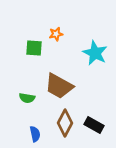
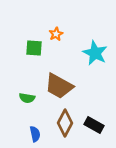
orange star: rotated 16 degrees counterclockwise
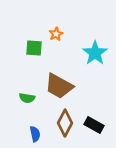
cyan star: rotated 10 degrees clockwise
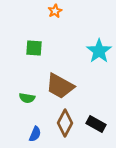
orange star: moved 1 px left, 23 px up
cyan star: moved 4 px right, 2 px up
brown trapezoid: moved 1 px right
black rectangle: moved 2 px right, 1 px up
blue semicircle: rotated 35 degrees clockwise
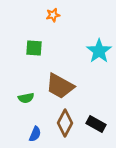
orange star: moved 2 px left, 4 px down; rotated 16 degrees clockwise
green semicircle: moved 1 px left; rotated 21 degrees counterclockwise
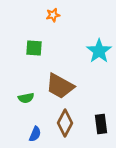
black rectangle: moved 5 px right; rotated 54 degrees clockwise
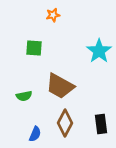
green semicircle: moved 2 px left, 2 px up
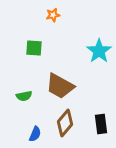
brown diamond: rotated 12 degrees clockwise
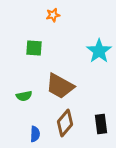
blue semicircle: rotated 21 degrees counterclockwise
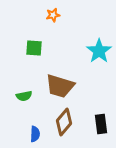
brown trapezoid: rotated 12 degrees counterclockwise
brown diamond: moved 1 px left, 1 px up
